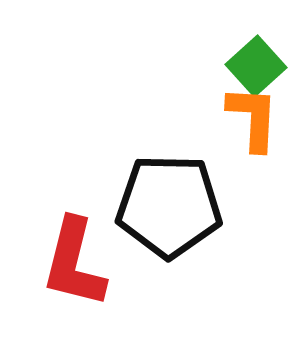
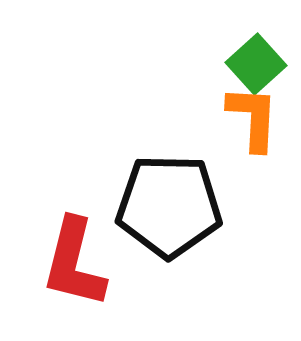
green square: moved 2 px up
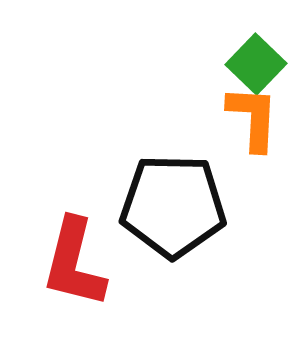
green square: rotated 4 degrees counterclockwise
black pentagon: moved 4 px right
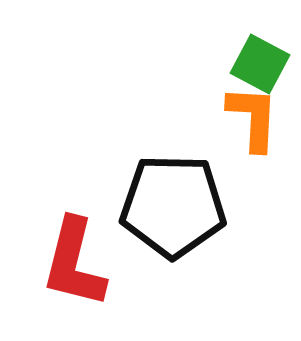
green square: moved 4 px right; rotated 16 degrees counterclockwise
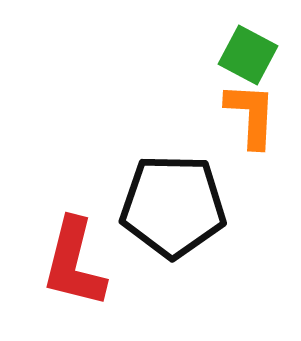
green square: moved 12 px left, 9 px up
orange L-shape: moved 2 px left, 3 px up
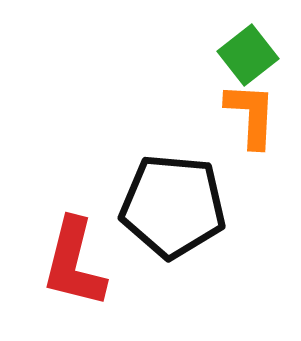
green square: rotated 24 degrees clockwise
black pentagon: rotated 4 degrees clockwise
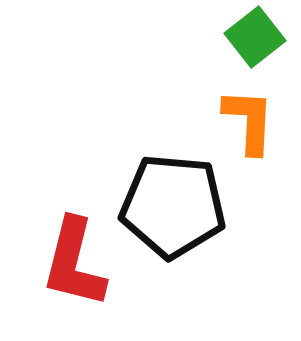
green square: moved 7 px right, 18 px up
orange L-shape: moved 2 px left, 6 px down
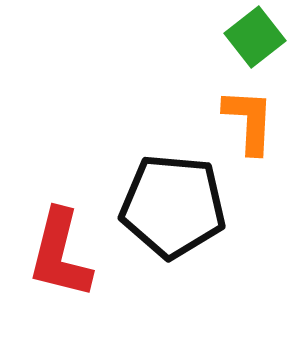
red L-shape: moved 14 px left, 9 px up
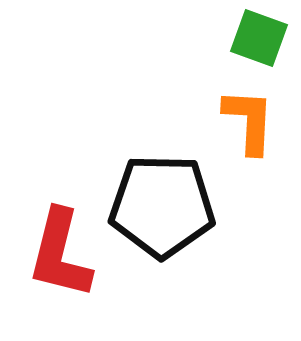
green square: moved 4 px right, 1 px down; rotated 32 degrees counterclockwise
black pentagon: moved 11 px left; rotated 4 degrees counterclockwise
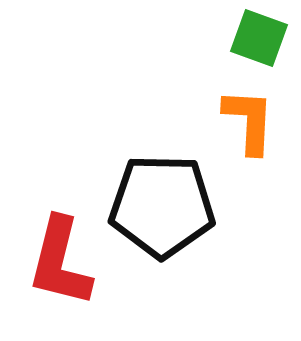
red L-shape: moved 8 px down
